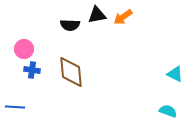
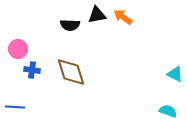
orange arrow: rotated 72 degrees clockwise
pink circle: moved 6 px left
brown diamond: rotated 12 degrees counterclockwise
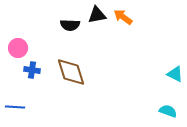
pink circle: moved 1 px up
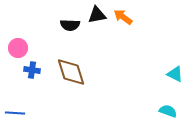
blue line: moved 6 px down
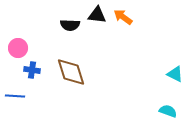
black triangle: rotated 18 degrees clockwise
blue line: moved 17 px up
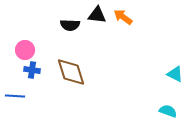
pink circle: moved 7 px right, 2 px down
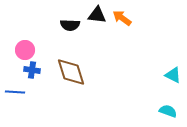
orange arrow: moved 1 px left, 1 px down
cyan triangle: moved 2 px left, 1 px down
blue line: moved 4 px up
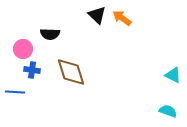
black triangle: rotated 36 degrees clockwise
black semicircle: moved 20 px left, 9 px down
pink circle: moved 2 px left, 1 px up
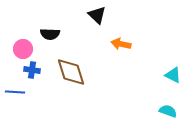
orange arrow: moved 1 px left, 26 px down; rotated 24 degrees counterclockwise
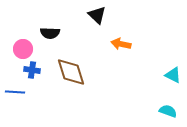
black semicircle: moved 1 px up
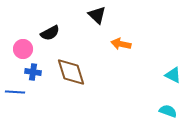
black semicircle: rotated 30 degrees counterclockwise
blue cross: moved 1 px right, 2 px down
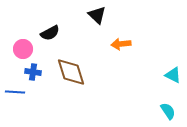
orange arrow: rotated 18 degrees counterclockwise
cyan semicircle: rotated 36 degrees clockwise
